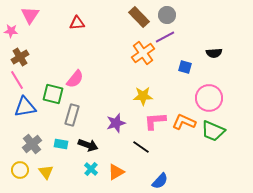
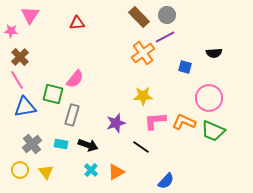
brown cross: rotated 12 degrees counterclockwise
cyan cross: moved 1 px down
blue semicircle: moved 6 px right
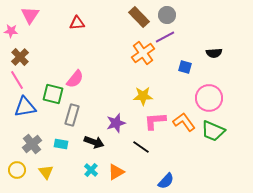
orange L-shape: rotated 30 degrees clockwise
black arrow: moved 6 px right, 3 px up
yellow circle: moved 3 px left
